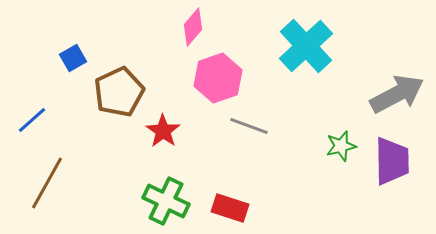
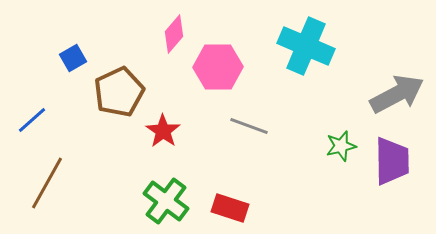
pink diamond: moved 19 px left, 7 px down
cyan cross: rotated 24 degrees counterclockwise
pink hexagon: moved 11 px up; rotated 18 degrees clockwise
green cross: rotated 12 degrees clockwise
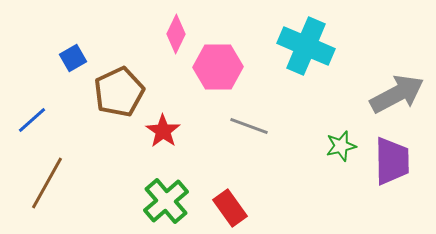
pink diamond: moved 2 px right; rotated 15 degrees counterclockwise
green cross: rotated 12 degrees clockwise
red rectangle: rotated 36 degrees clockwise
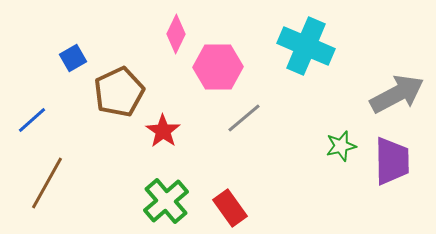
gray line: moved 5 px left, 8 px up; rotated 60 degrees counterclockwise
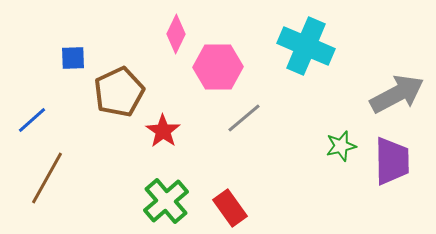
blue square: rotated 28 degrees clockwise
brown line: moved 5 px up
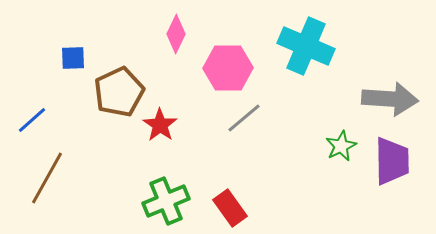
pink hexagon: moved 10 px right, 1 px down
gray arrow: moved 7 px left, 5 px down; rotated 32 degrees clockwise
red star: moved 3 px left, 6 px up
green star: rotated 12 degrees counterclockwise
green cross: rotated 18 degrees clockwise
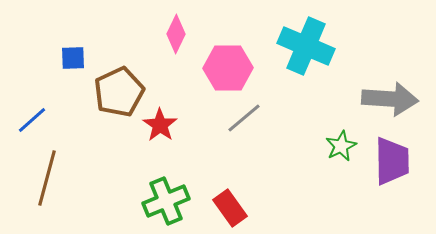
brown line: rotated 14 degrees counterclockwise
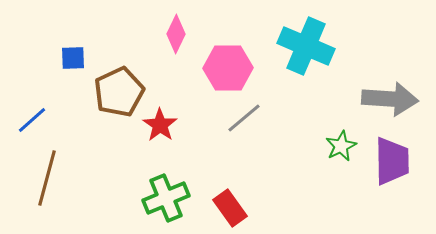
green cross: moved 3 px up
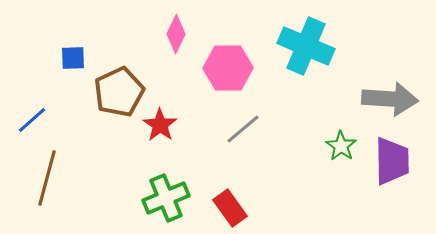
gray line: moved 1 px left, 11 px down
green star: rotated 12 degrees counterclockwise
